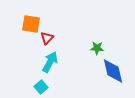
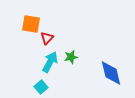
green star: moved 26 px left, 9 px down; rotated 16 degrees counterclockwise
blue diamond: moved 2 px left, 2 px down
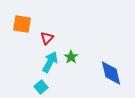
orange square: moved 9 px left
green star: rotated 24 degrees counterclockwise
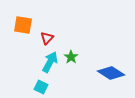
orange square: moved 1 px right, 1 px down
blue diamond: rotated 44 degrees counterclockwise
cyan square: rotated 24 degrees counterclockwise
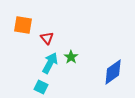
red triangle: rotated 24 degrees counterclockwise
cyan arrow: moved 1 px down
blue diamond: moved 2 px right, 1 px up; rotated 68 degrees counterclockwise
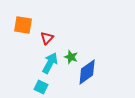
red triangle: rotated 24 degrees clockwise
green star: rotated 16 degrees counterclockwise
blue diamond: moved 26 px left
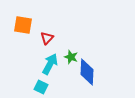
cyan arrow: moved 1 px down
blue diamond: rotated 52 degrees counterclockwise
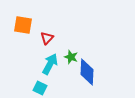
cyan square: moved 1 px left, 1 px down
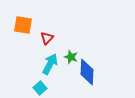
cyan square: rotated 24 degrees clockwise
